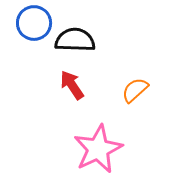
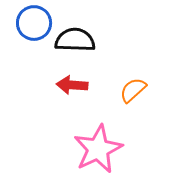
red arrow: rotated 52 degrees counterclockwise
orange semicircle: moved 2 px left
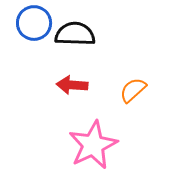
black semicircle: moved 6 px up
pink star: moved 5 px left, 4 px up
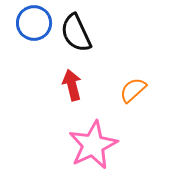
black semicircle: moved 1 px right, 1 px up; rotated 117 degrees counterclockwise
red arrow: rotated 72 degrees clockwise
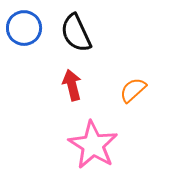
blue circle: moved 10 px left, 5 px down
pink star: rotated 15 degrees counterclockwise
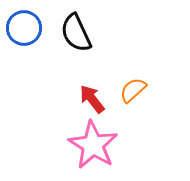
red arrow: moved 20 px right, 14 px down; rotated 24 degrees counterclockwise
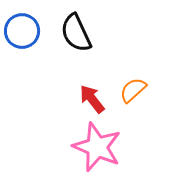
blue circle: moved 2 px left, 3 px down
pink star: moved 4 px right, 2 px down; rotated 9 degrees counterclockwise
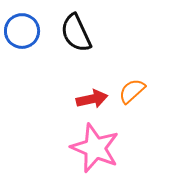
orange semicircle: moved 1 px left, 1 px down
red arrow: rotated 116 degrees clockwise
pink star: moved 2 px left, 1 px down
